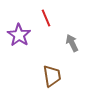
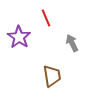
purple star: moved 2 px down
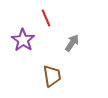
purple star: moved 4 px right, 3 px down
gray arrow: rotated 60 degrees clockwise
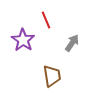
red line: moved 2 px down
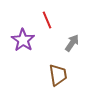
red line: moved 1 px right
brown trapezoid: moved 6 px right, 1 px up
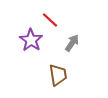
red line: moved 3 px right; rotated 24 degrees counterclockwise
purple star: moved 8 px right
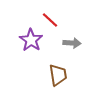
gray arrow: rotated 60 degrees clockwise
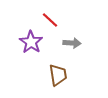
purple star: moved 2 px down
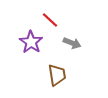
gray arrow: rotated 18 degrees clockwise
brown trapezoid: moved 1 px left
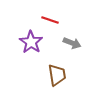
red line: rotated 24 degrees counterclockwise
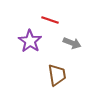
purple star: moved 1 px left, 1 px up
